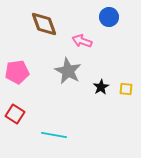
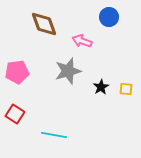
gray star: rotated 28 degrees clockwise
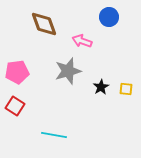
red square: moved 8 px up
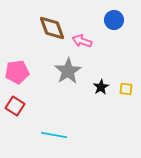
blue circle: moved 5 px right, 3 px down
brown diamond: moved 8 px right, 4 px down
gray star: rotated 16 degrees counterclockwise
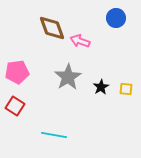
blue circle: moved 2 px right, 2 px up
pink arrow: moved 2 px left
gray star: moved 6 px down
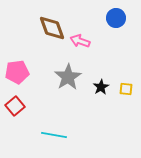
red square: rotated 18 degrees clockwise
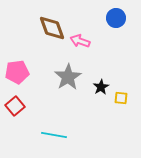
yellow square: moved 5 px left, 9 px down
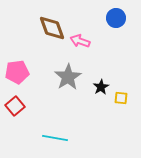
cyan line: moved 1 px right, 3 px down
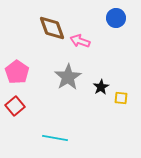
pink pentagon: rotated 30 degrees counterclockwise
